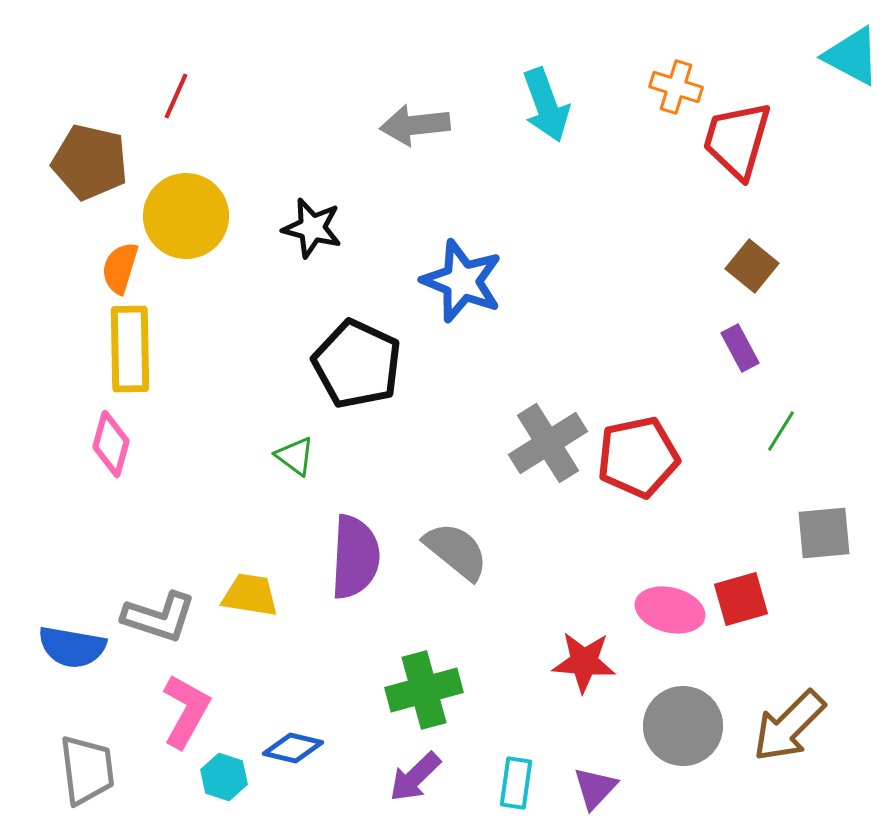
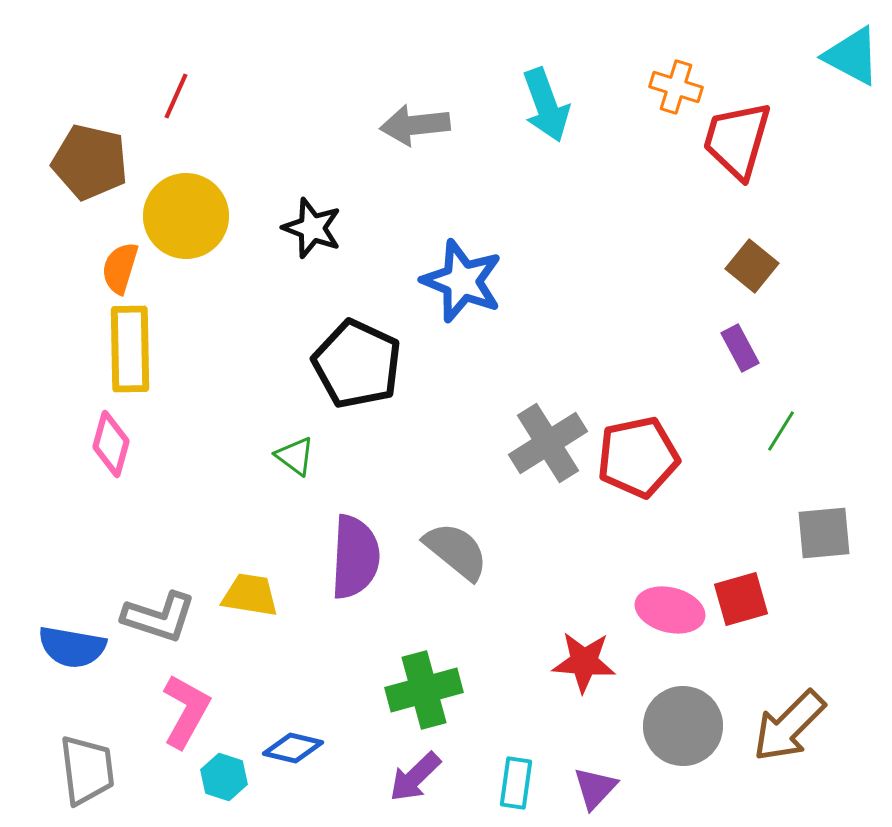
black star: rotated 6 degrees clockwise
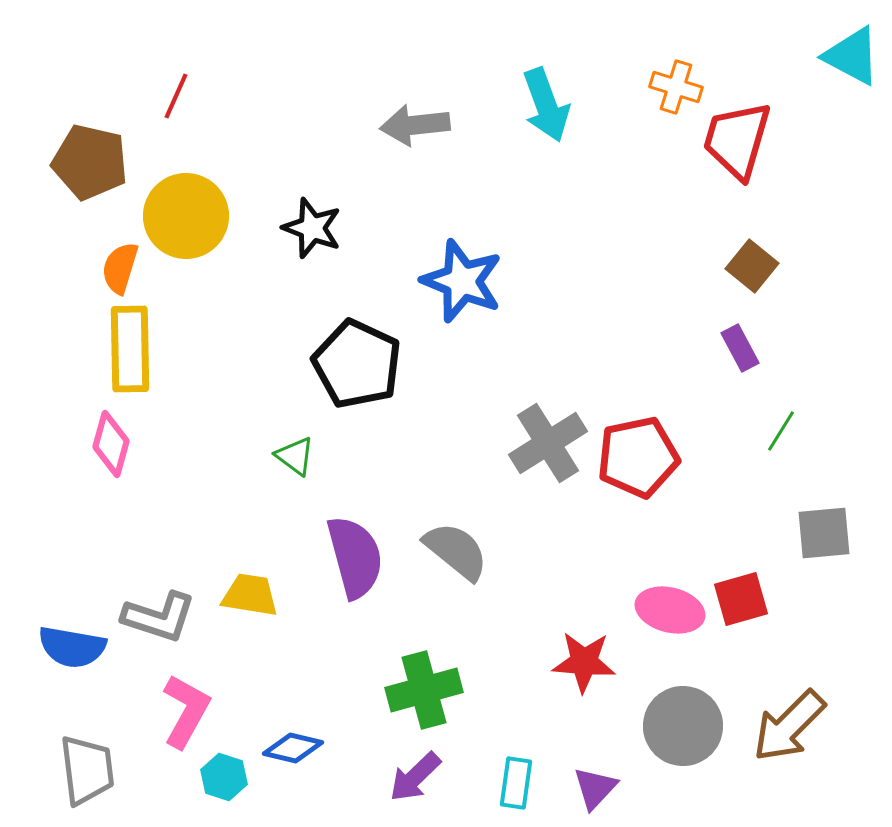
purple semicircle: rotated 18 degrees counterclockwise
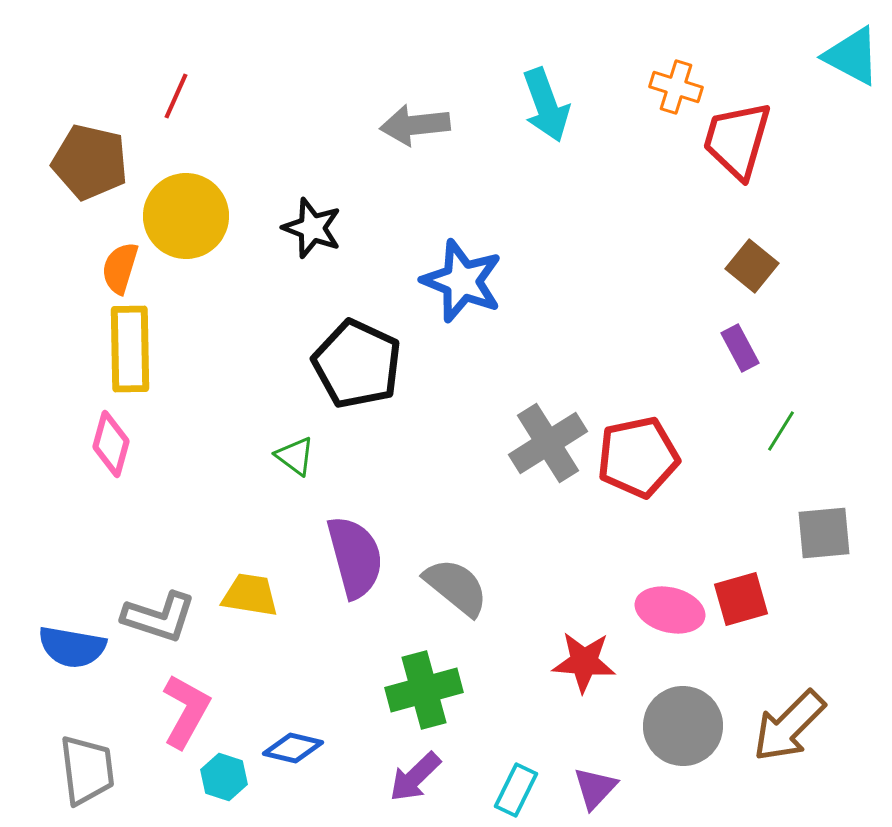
gray semicircle: moved 36 px down
cyan rectangle: moved 7 px down; rotated 18 degrees clockwise
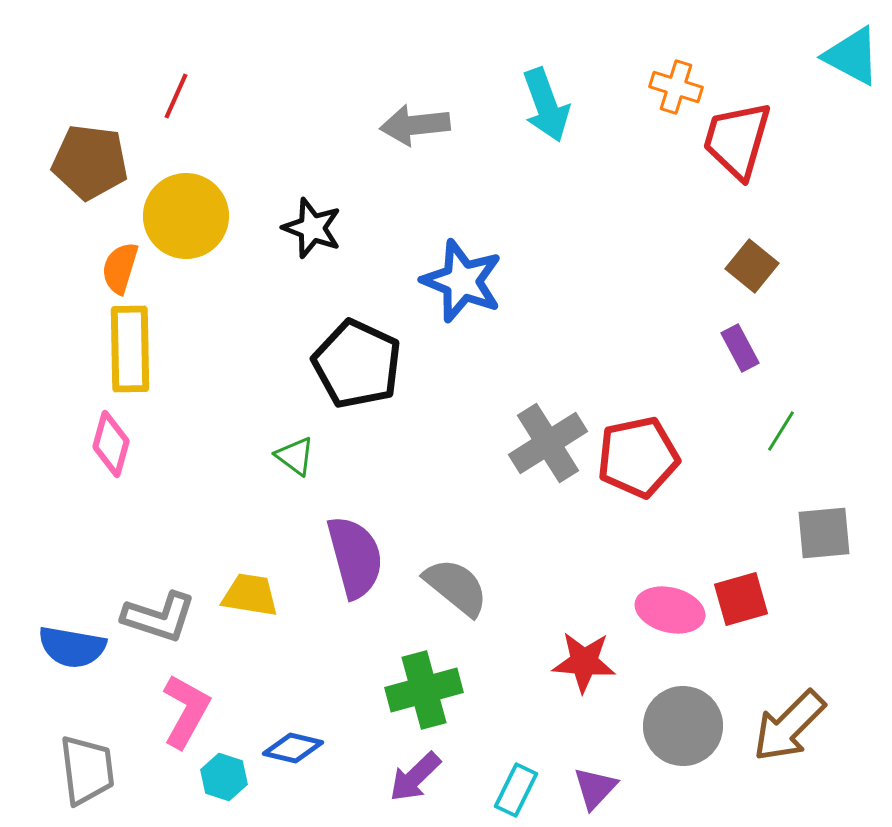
brown pentagon: rotated 6 degrees counterclockwise
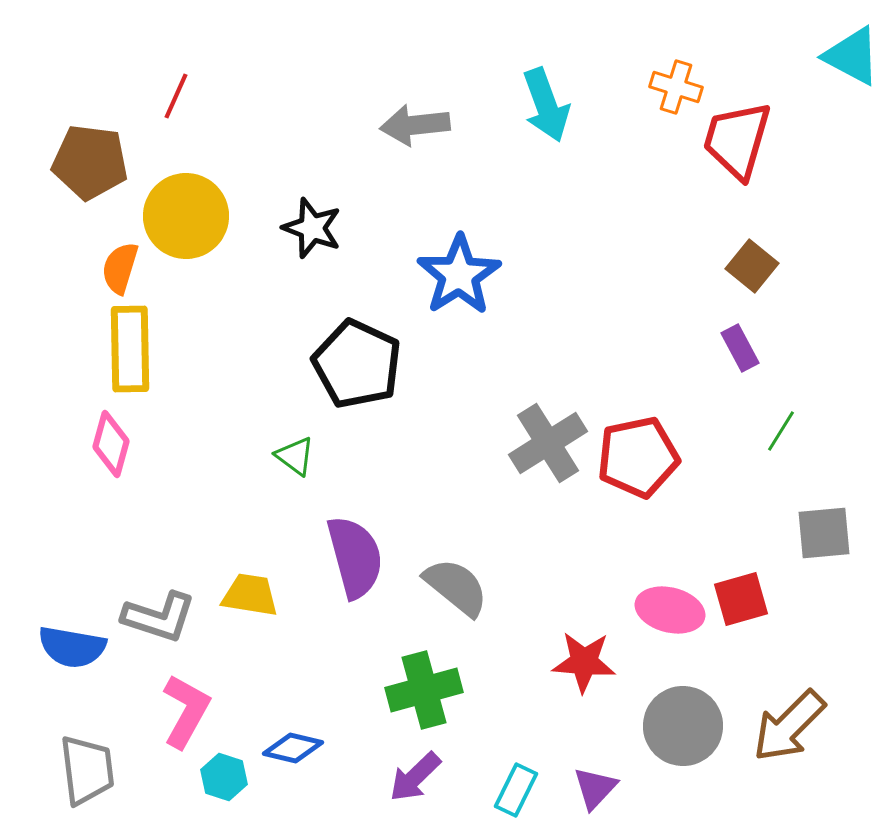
blue star: moved 3 px left, 6 px up; rotated 18 degrees clockwise
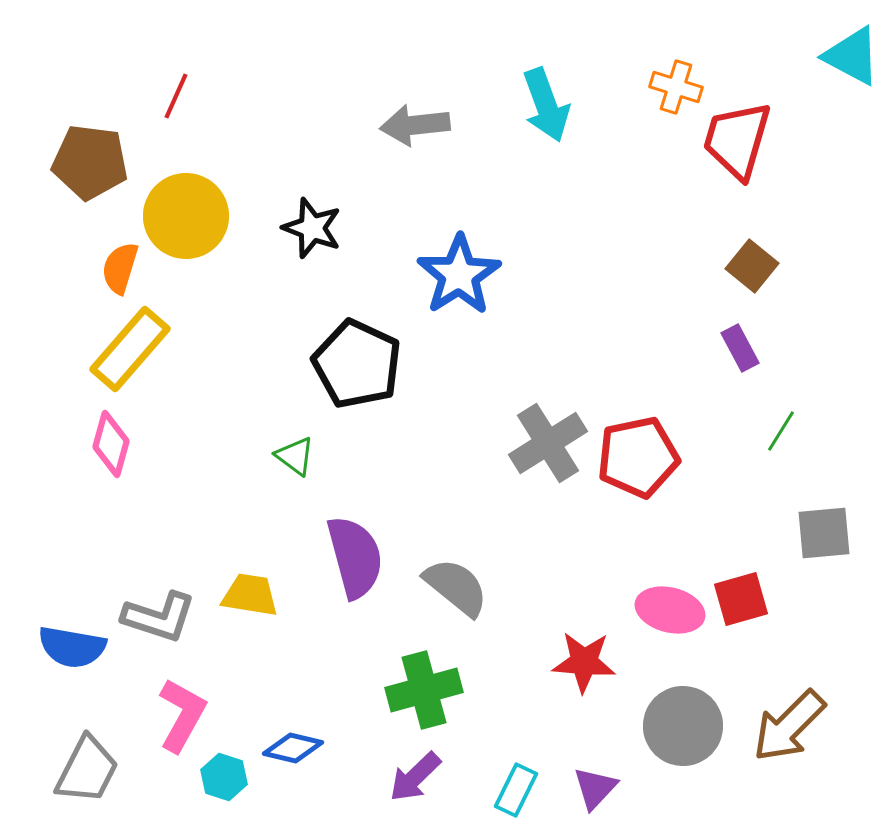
yellow rectangle: rotated 42 degrees clockwise
pink L-shape: moved 4 px left, 4 px down
gray trapezoid: rotated 34 degrees clockwise
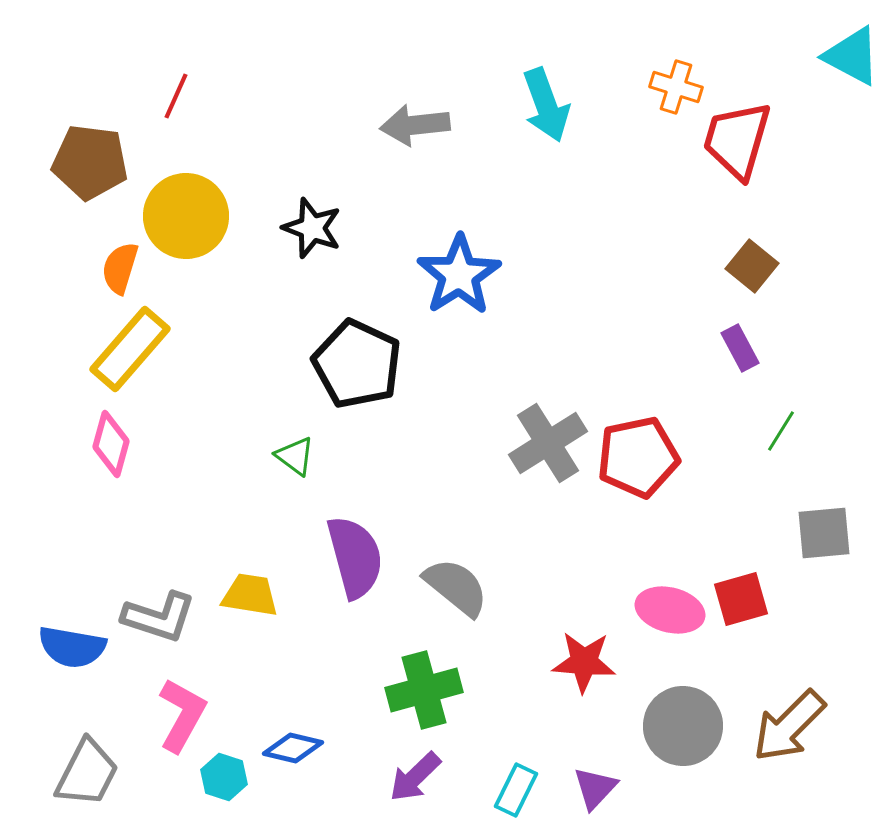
gray trapezoid: moved 3 px down
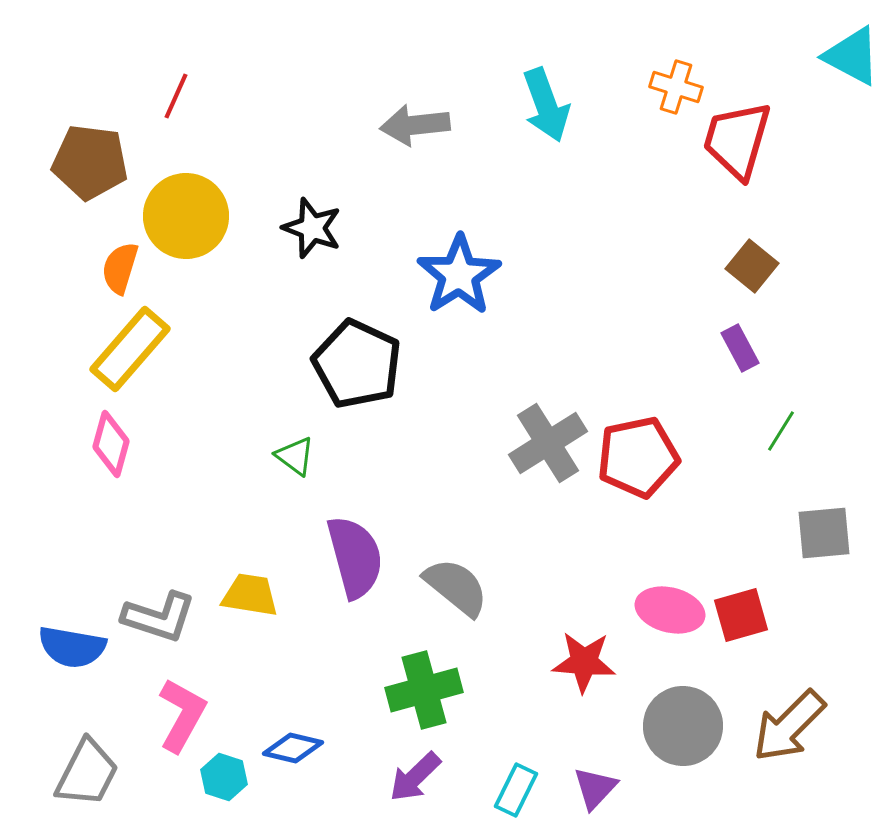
red square: moved 16 px down
